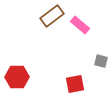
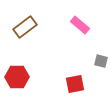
brown rectangle: moved 27 px left, 11 px down
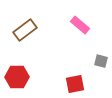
brown rectangle: moved 3 px down
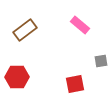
gray square: rotated 24 degrees counterclockwise
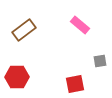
brown rectangle: moved 1 px left
gray square: moved 1 px left
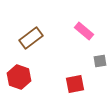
pink rectangle: moved 4 px right, 6 px down
brown rectangle: moved 7 px right, 8 px down
red hexagon: moved 2 px right; rotated 20 degrees clockwise
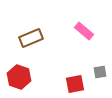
brown rectangle: rotated 15 degrees clockwise
gray square: moved 11 px down
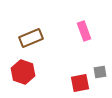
pink rectangle: rotated 30 degrees clockwise
red hexagon: moved 4 px right, 5 px up
red square: moved 5 px right, 1 px up
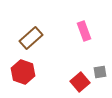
brown rectangle: rotated 20 degrees counterclockwise
red square: moved 1 px up; rotated 30 degrees counterclockwise
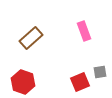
red hexagon: moved 10 px down
red square: rotated 18 degrees clockwise
